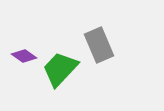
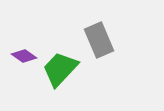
gray rectangle: moved 5 px up
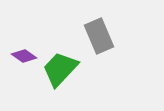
gray rectangle: moved 4 px up
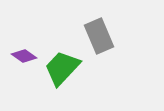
green trapezoid: moved 2 px right, 1 px up
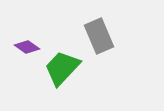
purple diamond: moved 3 px right, 9 px up
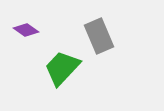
purple diamond: moved 1 px left, 17 px up
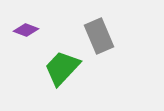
purple diamond: rotated 15 degrees counterclockwise
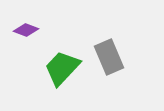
gray rectangle: moved 10 px right, 21 px down
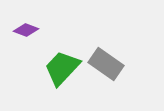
gray rectangle: moved 3 px left, 7 px down; rotated 32 degrees counterclockwise
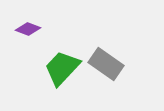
purple diamond: moved 2 px right, 1 px up
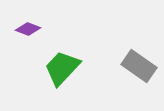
gray rectangle: moved 33 px right, 2 px down
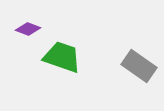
green trapezoid: moved 11 px up; rotated 66 degrees clockwise
